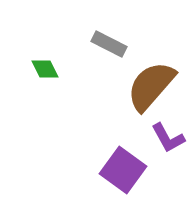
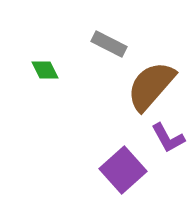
green diamond: moved 1 px down
purple square: rotated 12 degrees clockwise
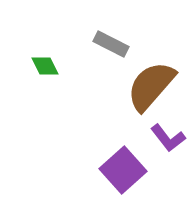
gray rectangle: moved 2 px right
green diamond: moved 4 px up
purple L-shape: rotated 9 degrees counterclockwise
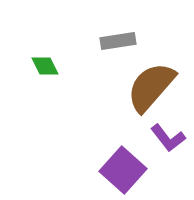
gray rectangle: moved 7 px right, 3 px up; rotated 36 degrees counterclockwise
brown semicircle: moved 1 px down
purple square: rotated 6 degrees counterclockwise
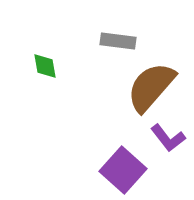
gray rectangle: rotated 16 degrees clockwise
green diamond: rotated 16 degrees clockwise
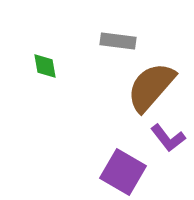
purple square: moved 2 px down; rotated 12 degrees counterclockwise
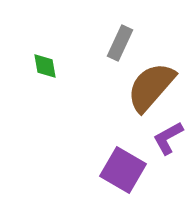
gray rectangle: moved 2 px right, 2 px down; rotated 72 degrees counterclockwise
purple L-shape: rotated 99 degrees clockwise
purple square: moved 2 px up
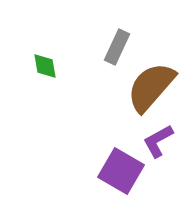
gray rectangle: moved 3 px left, 4 px down
purple L-shape: moved 10 px left, 3 px down
purple square: moved 2 px left, 1 px down
